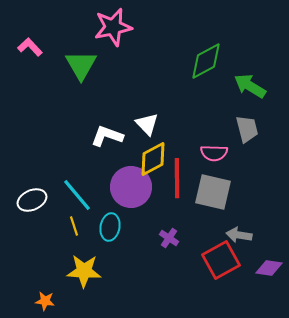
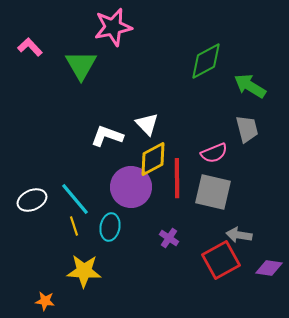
pink semicircle: rotated 24 degrees counterclockwise
cyan line: moved 2 px left, 4 px down
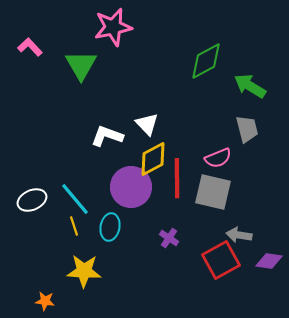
pink semicircle: moved 4 px right, 5 px down
purple diamond: moved 7 px up
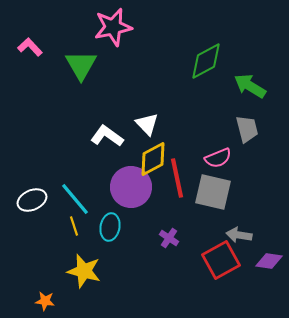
white L-shape: rotated 16 degrees clockwise
red line: rotated 12 degrees counterclockwise
yellow star: rotated 12 degrees clockwise
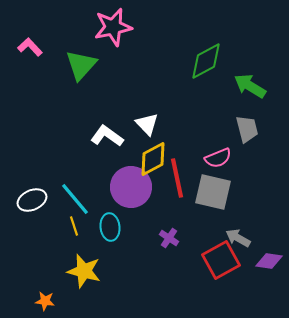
green triangle: rotated 12 degrees clockwise
cyan ellipse: rotated 16 degrees counterclockwise
gray arrow: moved 1 px left, 3 px down; rotated 20 degrees clockwise
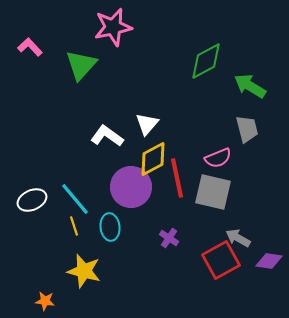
white triangle: rotated 25 degrees clockwise
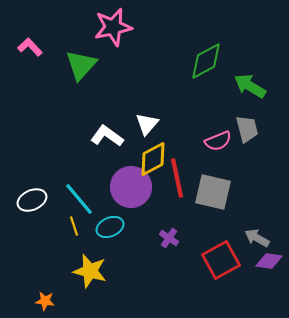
pink semicircle: moved 17 px up
cyan line: moved 4 px right
cyan ellipse: rotated 72 degrees clockwise
gray arrow: moved 19 px right
yellow star: moved 6 px right
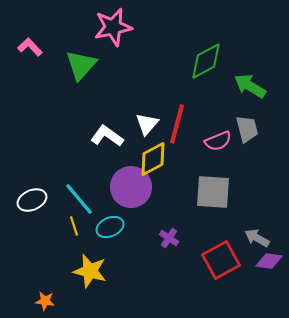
red line: moved 54 px up; rotated 27 degrees clockwise
gray square: rotated 9 degrees counterclockwise
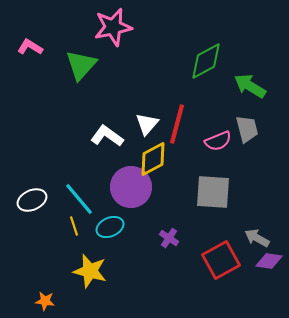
pink L-shape: rotated 15 degrees counterclockwise
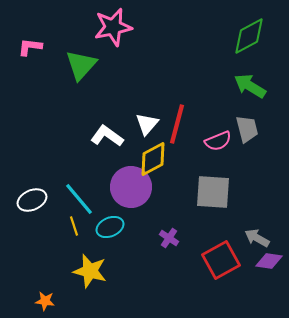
pink L-shape: rotated 25 degrees counterclockwise
green diamond: moved 43 px right, 25 px up
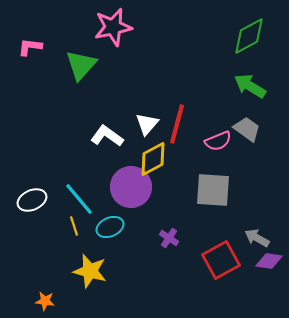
gray trapezoid: rotated 40 degrees counterclockwise
gray square: moved 2 px up
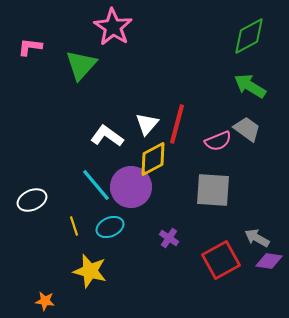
pink star: rotated 27 degrees counterclockwise
cyan line: moved 17 px right, 14 px up
